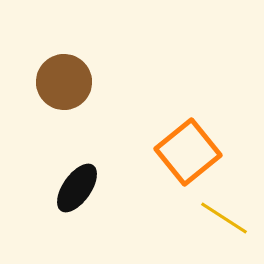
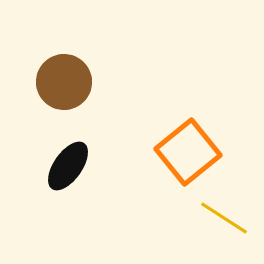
black ellipse: moved 9 px left, 22 px up
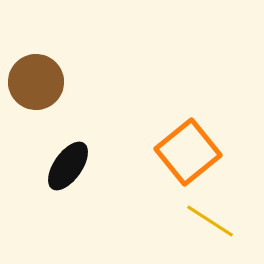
brown circle: moved 28 px left
yellow line: moved 14 px left, 3 px down
